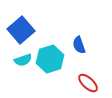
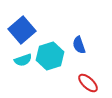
blue square: moved 1 px right
cyan hexagon: moved 3 px up
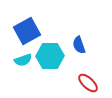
blue square: moved 5 px right, 1 px down; rotated 12 degrees clockwise
cyan hexagon: rotated 16 degrees clockwise
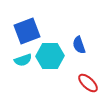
blue square: rotated 8 degrees clockwise
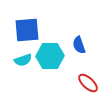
blue square: moved 1 px up; rotated 16 degrees clockwise
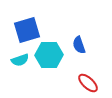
blue square: rotated 12 degrees counterclockwise
cyan hexagon: moved 1 px left, 1 px up
cyan semicircle: moved 3 px left
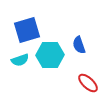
cyan hexagon: moved 1 px right
